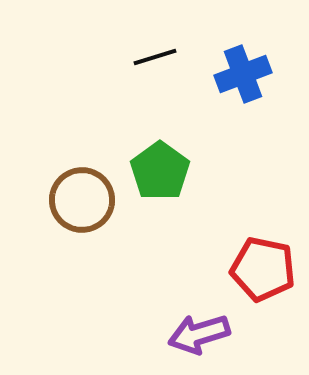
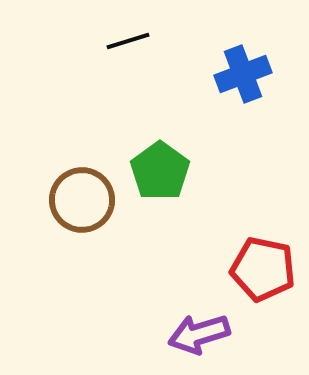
black line: moved 27 px left, 16 px up
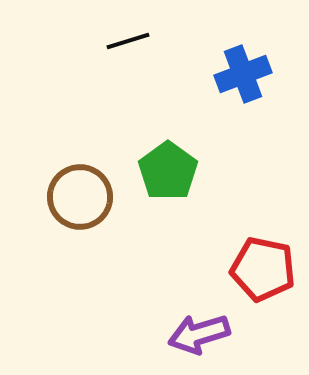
green pentagon: moved 8 px right
brown circle: moved 2 px left, 3 px up
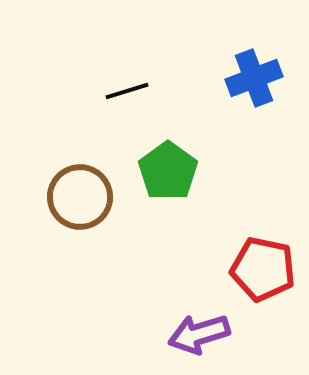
black line: moved 1 px left, 50 px down
blue cross: moved 11 px right, 4 px down
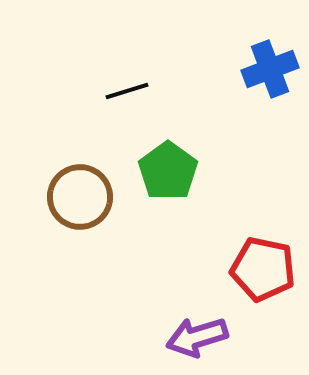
blue cross: moved 16 px right, 9 px up
purple arrow: moved 2 px left, 3 px down
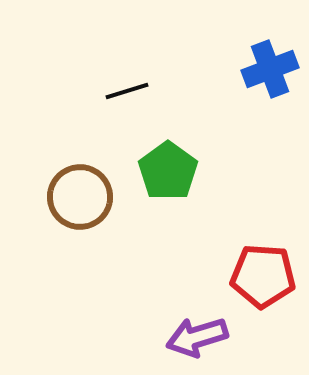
red pentagon: moved 7 px down; rotated 8 degrees counterclockwise
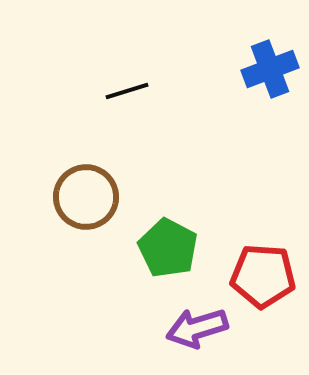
green pentagon: moved 77 px down; rotated 8 degrees counterclockwise
brown circle: moved 6 px right
purple arrow: moved 9 px up
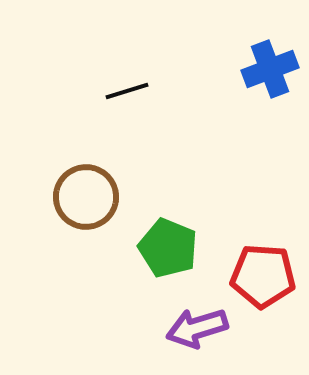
green pentagon: rotated 6 degrees counterclockwise
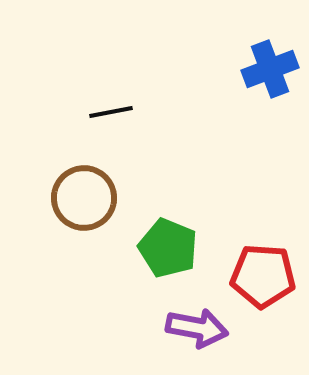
black line: moved 16 px left, 21 px down; rotated 6 degrees clockwise
brown circle: moved 2 px left, 1 px down
purple arrow: rotated 152 degrees counterclockwise
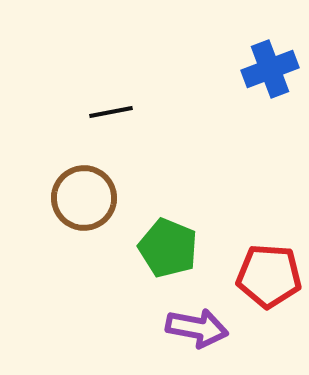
red pentagon: moved 6 px right
